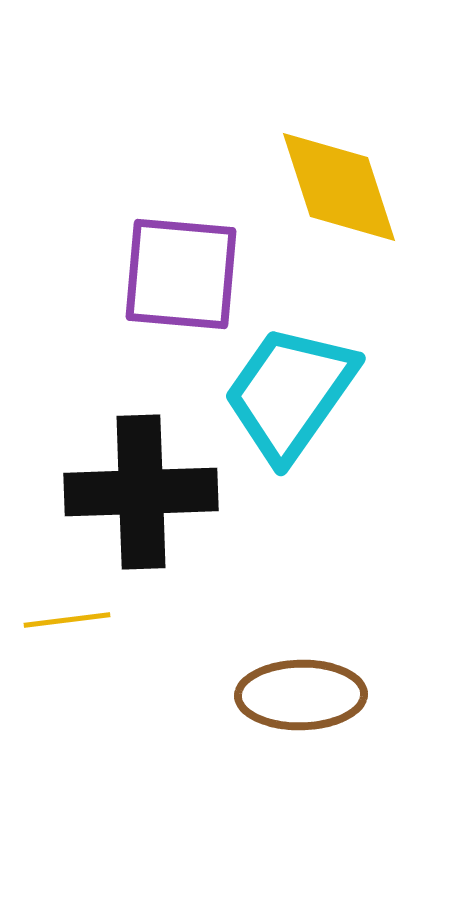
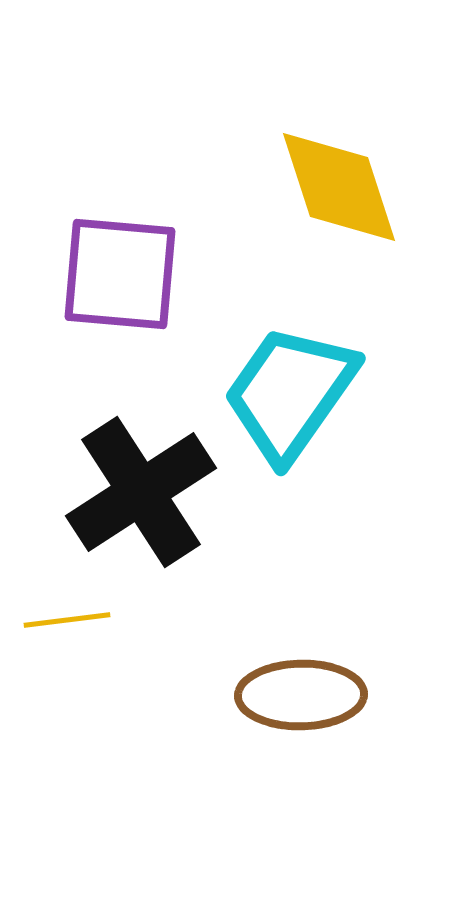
purple square: moved 61 px left
black cross: rotated 31 degrees counterclockwise
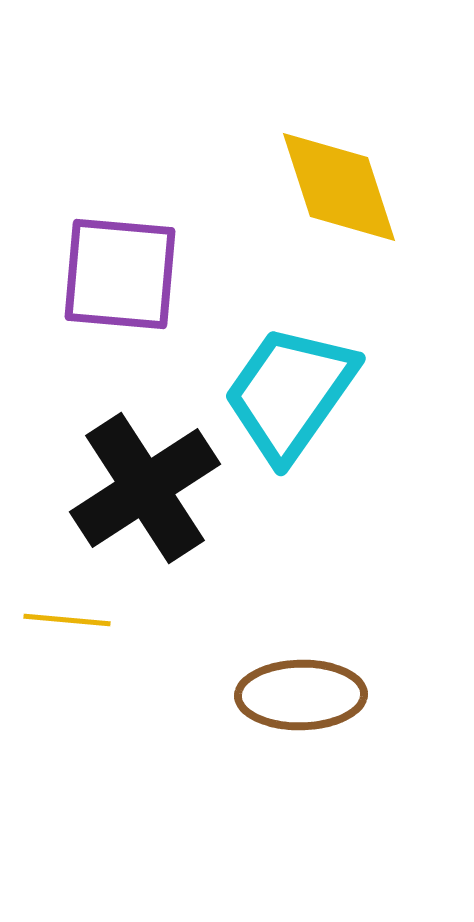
black cross: moved 4 px right, 4 px up
yellow line: rotated 12 degrees clockwise
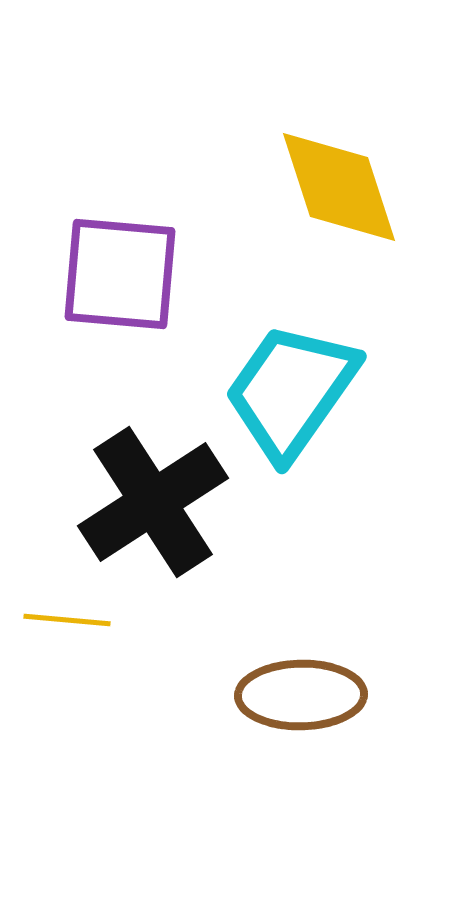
cyan trapezoid: moved 1 px right, 2 px up
black cross: moved 8 px right, 14 px down
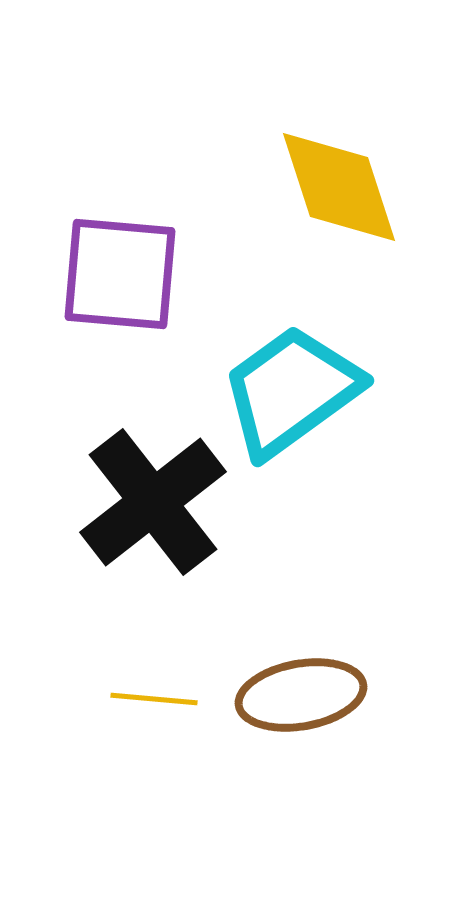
cyan trapezoid: rotated 19 degrees clockwise
black cross: rotated 5 degrees counterclockwise
yellow line: moved 87 px right, 79 px down
brown ellipse: rotated 9 degrees counterclockwise
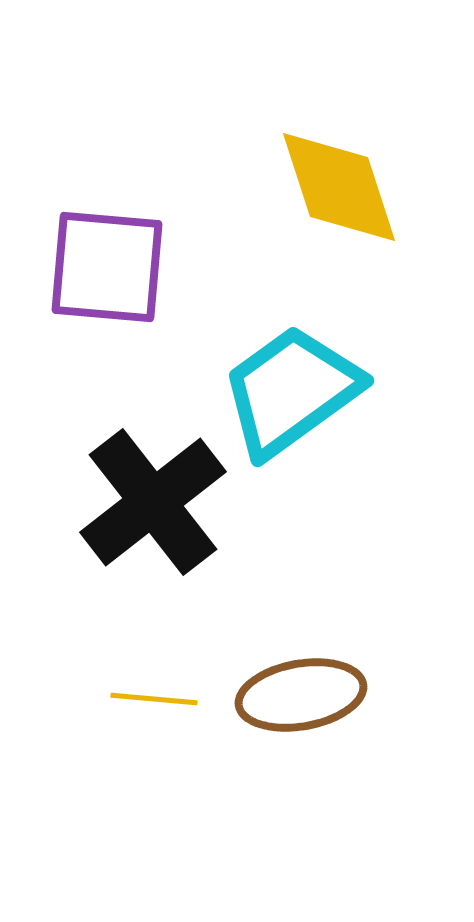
purple square: moved 13 px left, 7 px up
